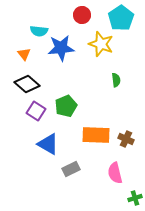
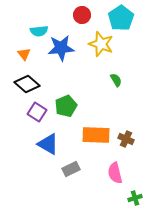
cyan semicircle: rotated 12 degrees counterclockwise
green semicircle: rotated 24 degrees counterclockwise
purple square: moved 1 px right, 1 px down
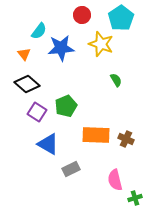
cyan semicircle: rotated 48 degrees counterclockwise
pink semicircle: moved 7 px down
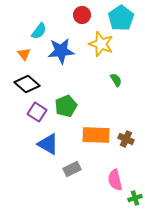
blue star: moved 3 px down
gray rectangle: moved 1 px right
